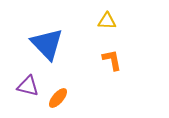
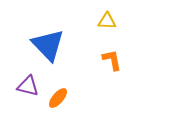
blue triangle: moved 1 px right, 1 px down
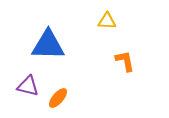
blue triangle: rotated 45 degrees counterclockwise
orange L-shape: moved 13 px right, 1 px down
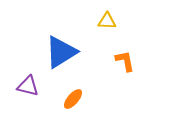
blue triangle: moved 13 px right, 7 px down; rotated 33 degrees counterclockwise
orange ellipse: moved 15 px right, 1 px down
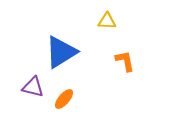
purple triangle: moved 5 px right, 1 px down
orange ellipse: moved 9 px left
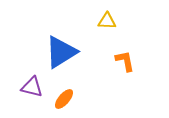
purple triangle: moved 1 px left
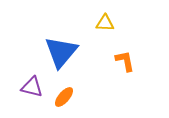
yellow triangle: moved 2 px left, 2 px down
blue triangle: rotated 18 degrees counterclockwise
orange ellipse: moved 2 px up
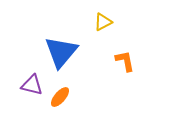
yellow triangle: moved 2 px left, 1 px up; rotated 30 degrees counterclockwise
purple triangle: moved 2 px up
orange ellipse: moved 4 px left
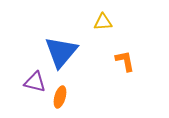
yellow triangle: rotated 24 degrees clockwise
purple triangle: moved 3 px right, 3 px up
orange ellipse: rotated 25 degrees counterclockwise
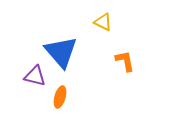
yellow triangle: rotated 30 degrees clockwise
blue triangle: rotated 21 degrees counterclockwise
purple triangle: moved 6 px up
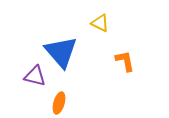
yellow triangle: moved 3 px left, 1 px down
orange ellipse: moved 1 px left, 6 px down
